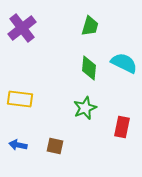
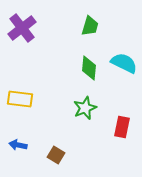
brown square: moved 1 px right, 9 px down; rotated 18 degrees clockwise
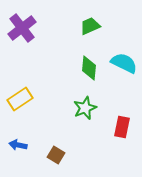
green trapezoid: rotated 130 degrees counterclockwise
yellow rectangle: rotated 40 degrees counterclockwise
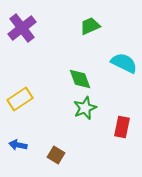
green diamond: moved 9 px left, 11 px down; rotated 25 degrees counterclockwise
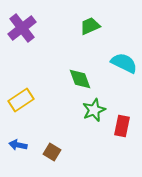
yellow rectangle: moved 1 px right, 1 px down
green star: moved 9 px right, 2 px down
red rectangle: moved 1 px up
brown square: moved 4 px left, 3 px up
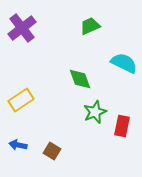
green star: moved 1 px right, 2 px down
brown square: moved 1 px up
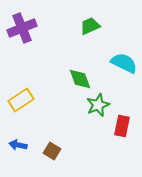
purple cross: rotated 16 degrees clockwise
green star: moved 3 px right, 7 px up
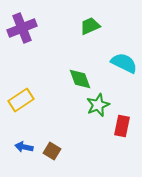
blue arrow: moved 6 px right, 2 px down
